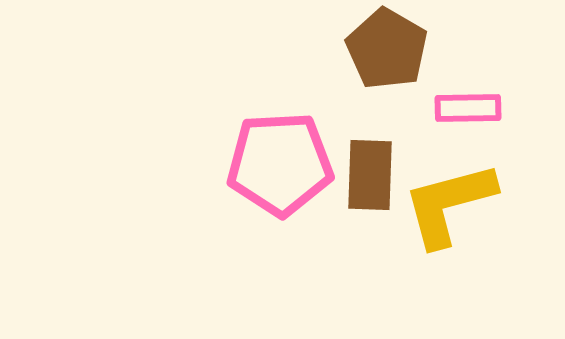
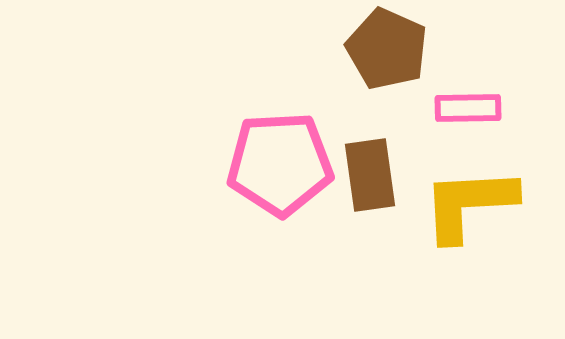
brown pentagon: rotated 6 degrees counterclockwise
brown rectangle: rotated 10 degrees counterclockwise
yellow L-shape: moved 20 px right; rotated 12 degrees clockwise
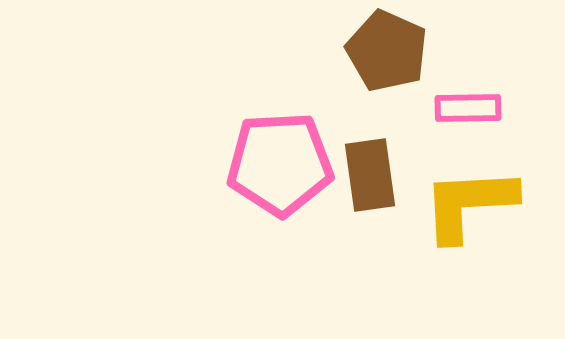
brown pentagon: moved 2 px down
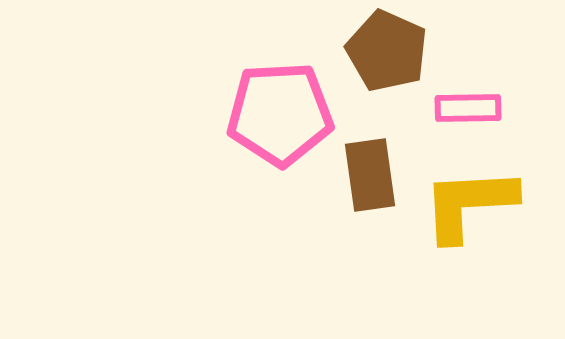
pink pentagon: moved 50 px up
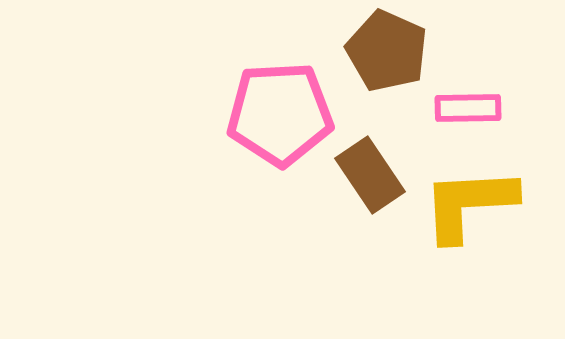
brown rectangle: rotated 26 degrees counterclockwise
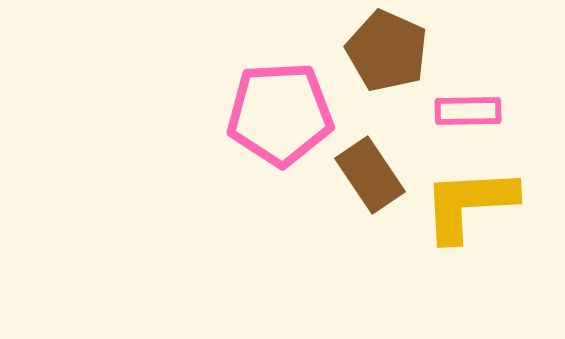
pink rectangle: moved 3 px down
